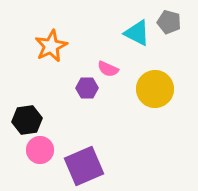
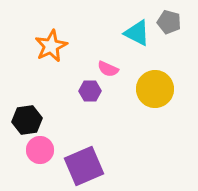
purple hexagon: moved 3 px right, 3 px down
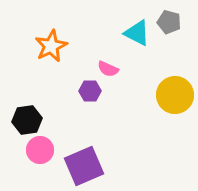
yellow circle: moved 20 px right, 6 px down
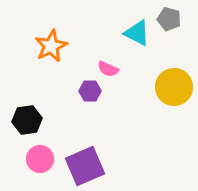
gray pentagon: moved 3 px up
yellow circle: moved 1 px left, 8 px up
pink circle: moved 9 px down
purple square: moved 1 px right
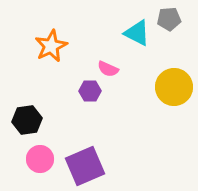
gray pentagon: rotated 20 degrees counterclockwise
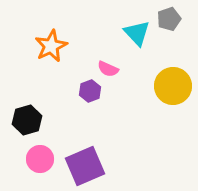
gray pentagon: rotated 15 degrees counterclockwise
cyan triangle: rotated 20 degrees clockwise
yellow circle: moved 1 px left, 1 px up
purple hexagon: rotated 20 degrees counterclockwise
black hexagon: rotated 8 degrees counterclockwise
